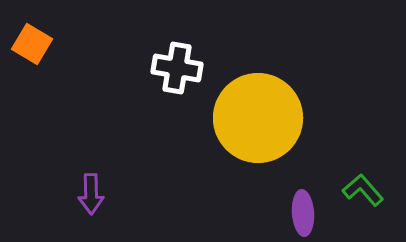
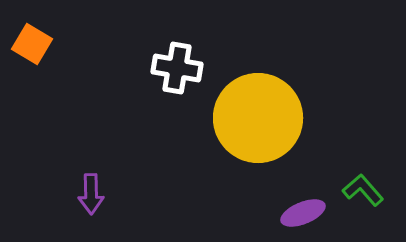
purple ellipse: rotated 72 degrees clockwise
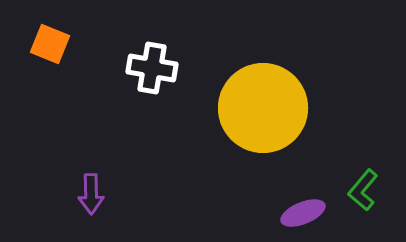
orange square: moved 18 px right; rotated 9 degrees counterclockwise
white cross: moved 25 px left
yellow circle: moved 5 px right, 10 px up
green L-shape: rotated 99 degrees counterclockwise
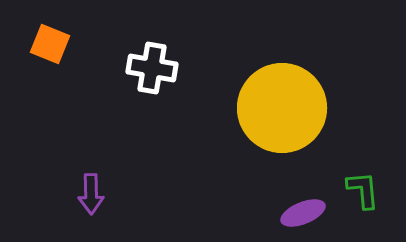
yellow circle: moved 19 px right
green L-shape: rotated 135 degrees clockwise
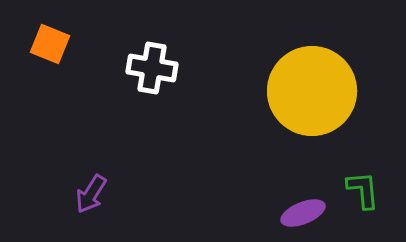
yellow circle: moved 30 px right, 17 px up
purple arrow: rotated 33 degrees clockwise
